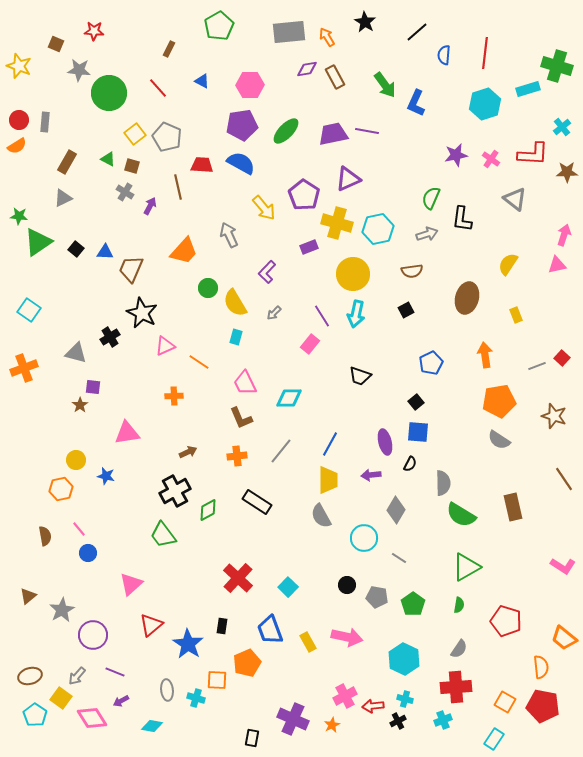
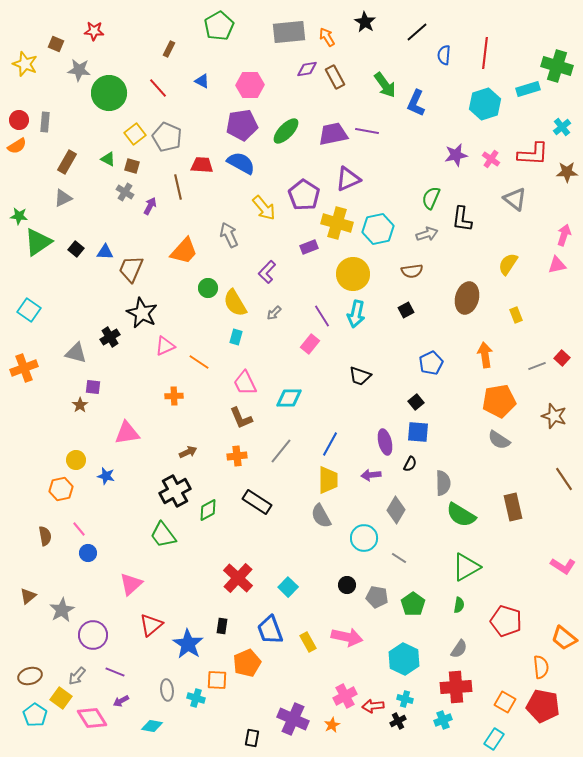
yellow star at (19, 66): moved 6 px right, 2 px up
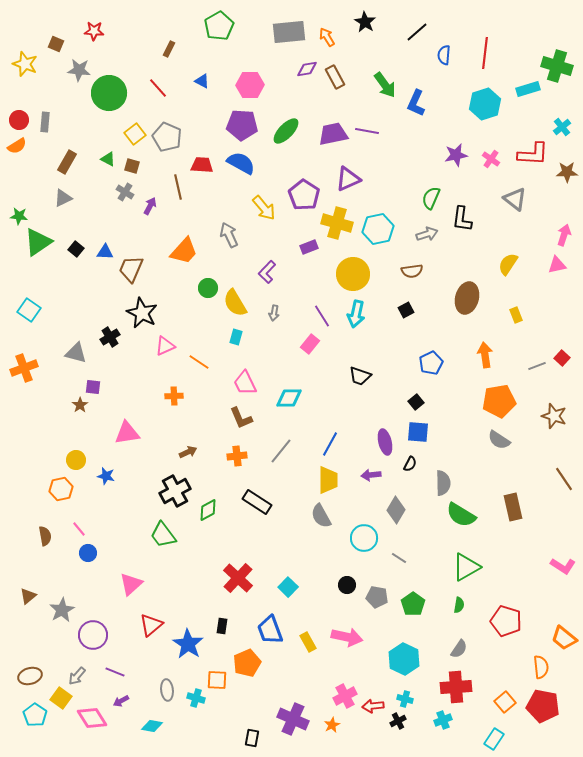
purple pentagon at (242, 125): rotated 12 degrees clockwise
gray arrow at (274, 313): rotated 35 degrees counterclockwise
orange square at (505, 702): rotated 20 degrees clockwise
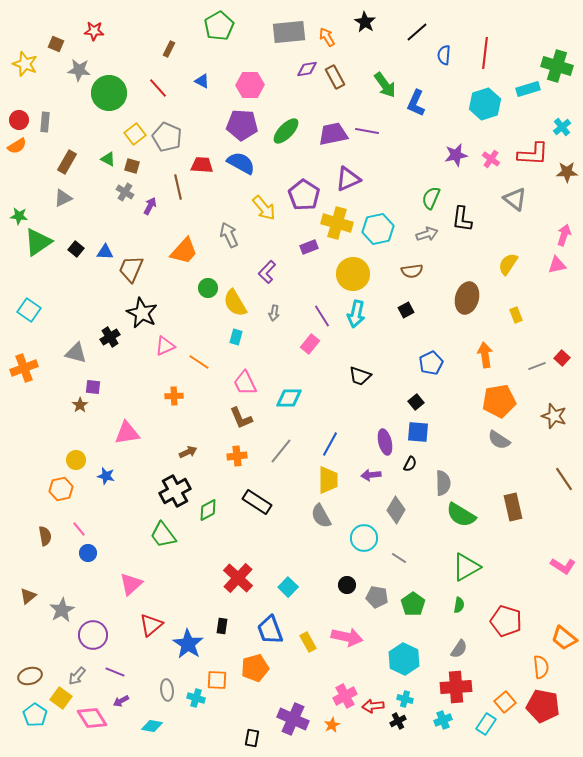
orange pentagon at (247, 663): moved 8 px right, 5 px down; rotated 8 degrees clockwise
cyan rectangle at (494, 739): moved 8 px left, 15 px up
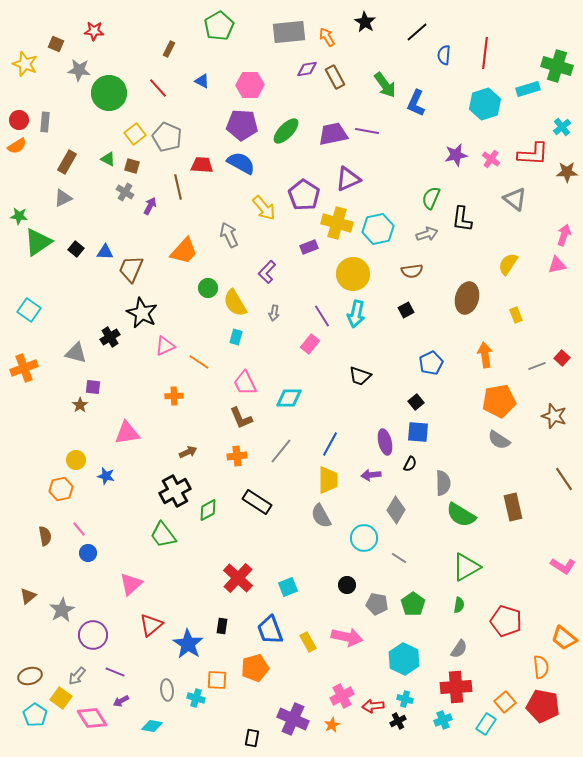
cyan square at (288, 587): rotated 24 degrees clockwise
gray pentagon at (377, 597): moved 7 px down
pink cross at (345, 696): moved 3 px left
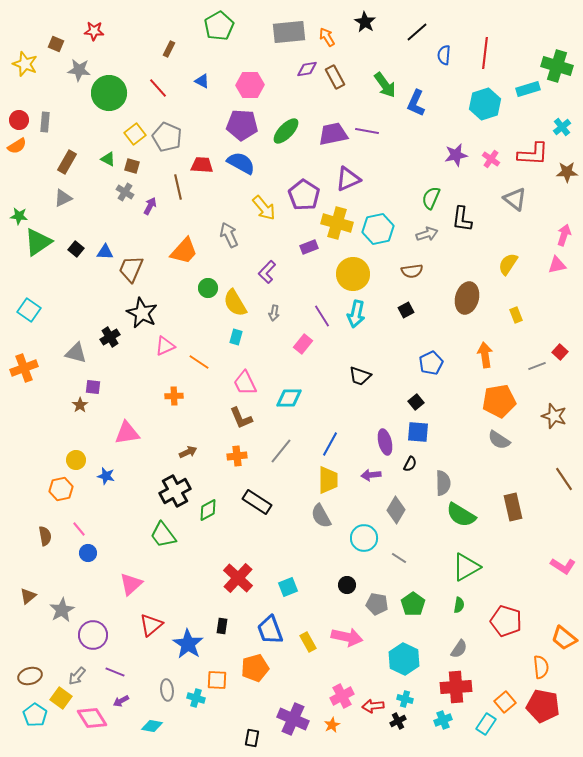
pink rectangle at (310, 344): moved 7 px left
red square at (562, 358): moved 2 px left, 6 px up
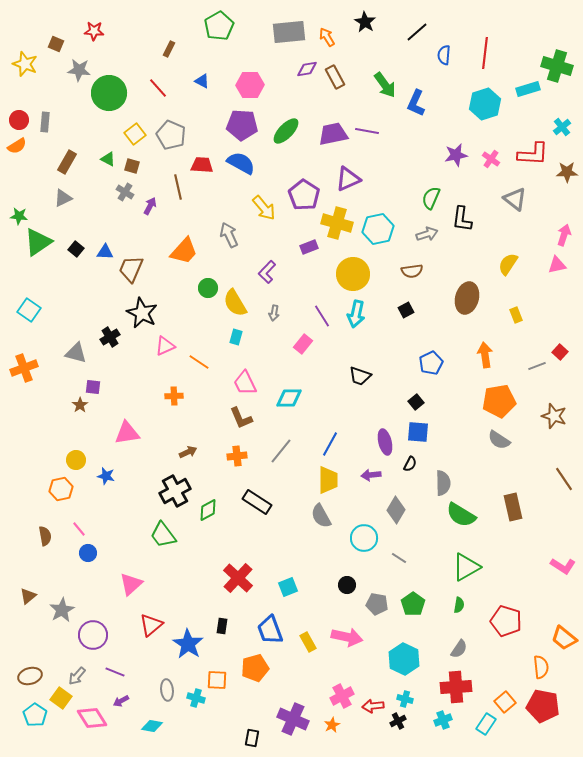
gray pentagon at (167, 137): moved 4 px right, 2 px up
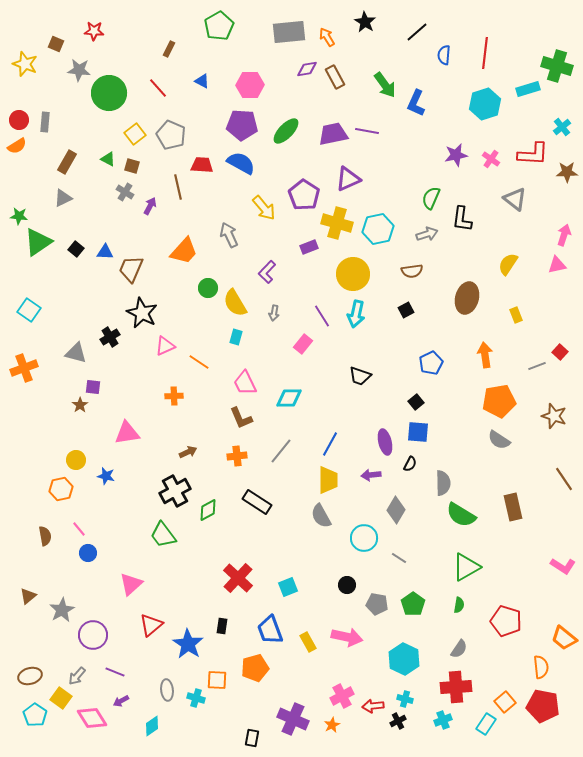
cyan diamond at (152, 726): rotated 45 degrees counterclockwise
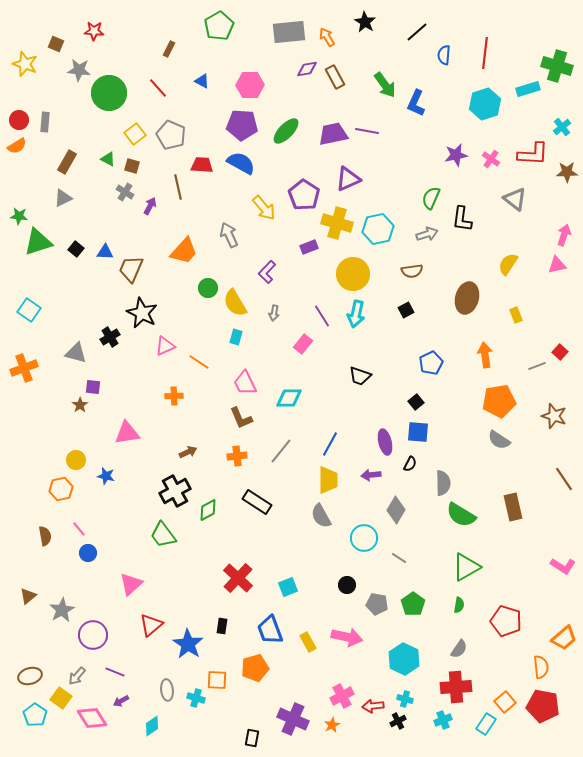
green triangle at (38, 242): rotated 16 degrees clockwise
orange trapezoid at (564, 638): rotated 80 degrees counterclockwise
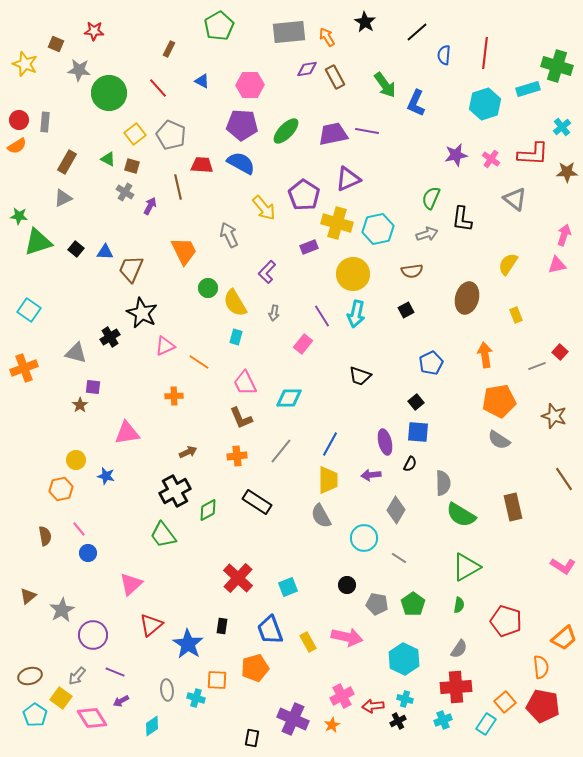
orange trapezoid at (184, 251): rotated 68 degrees counterclockwise
